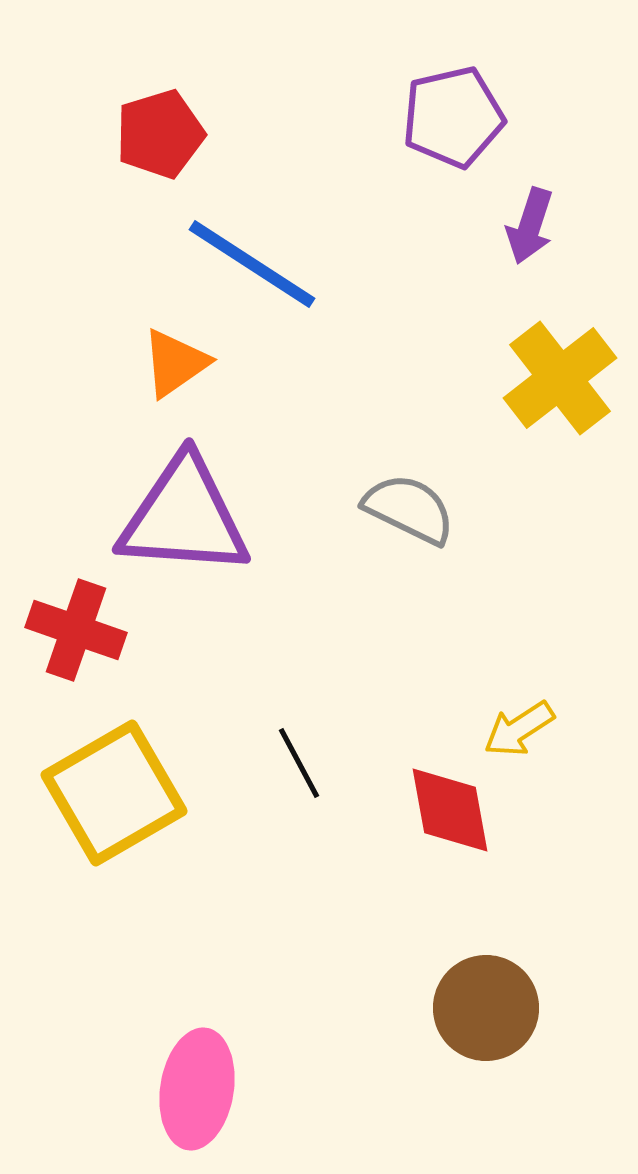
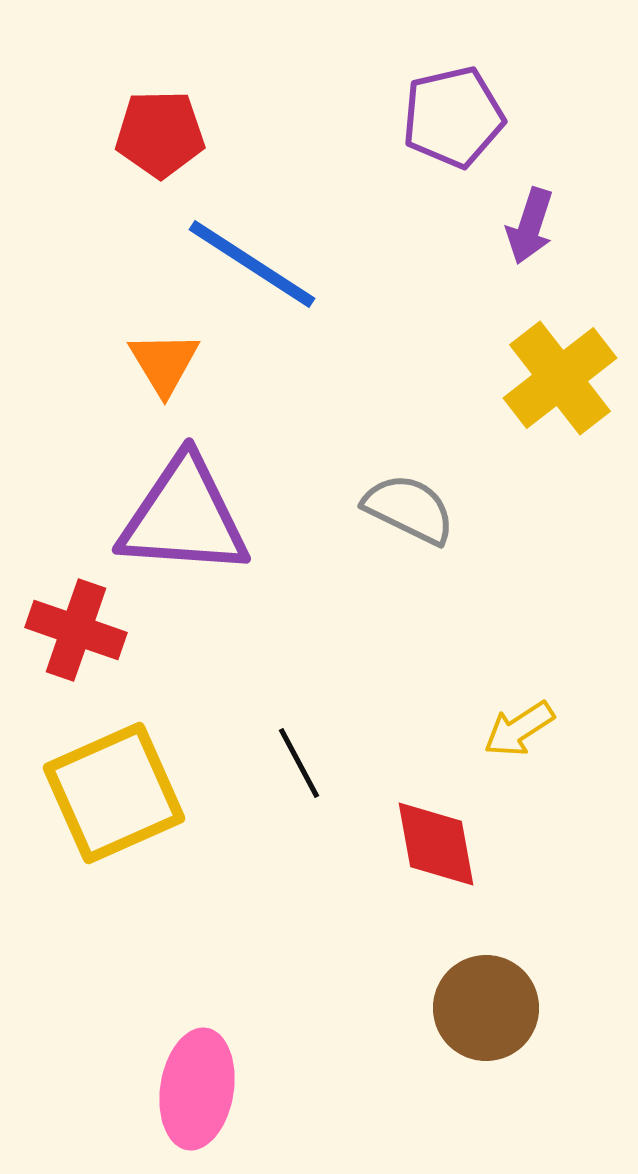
red pentagon: rotated 16 degrees clockwise
orange triangle: moved 11 px left; rotated 26 degrees counterclockwise
yellow square: rotated 6 degrees clockwise
red diamond: moved 14 px left, 34 px down
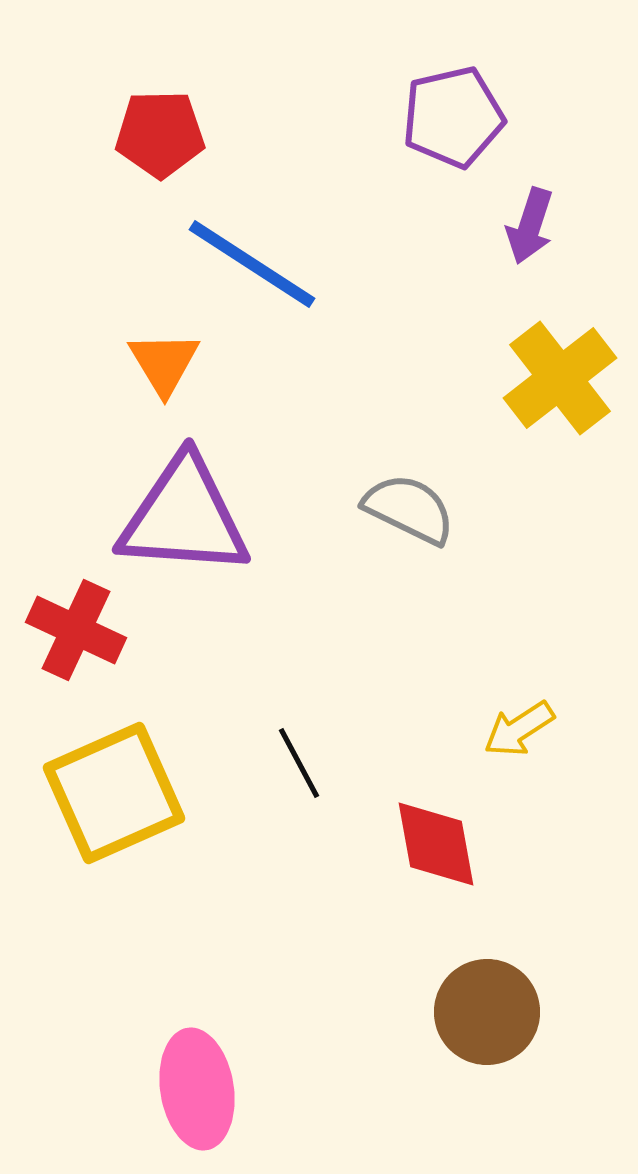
red cross: rotated 6 degrees clockwise
brown circle: moved 1 px right, 4 px down
pink ellipse: rotated 18 degrees counterclockwise
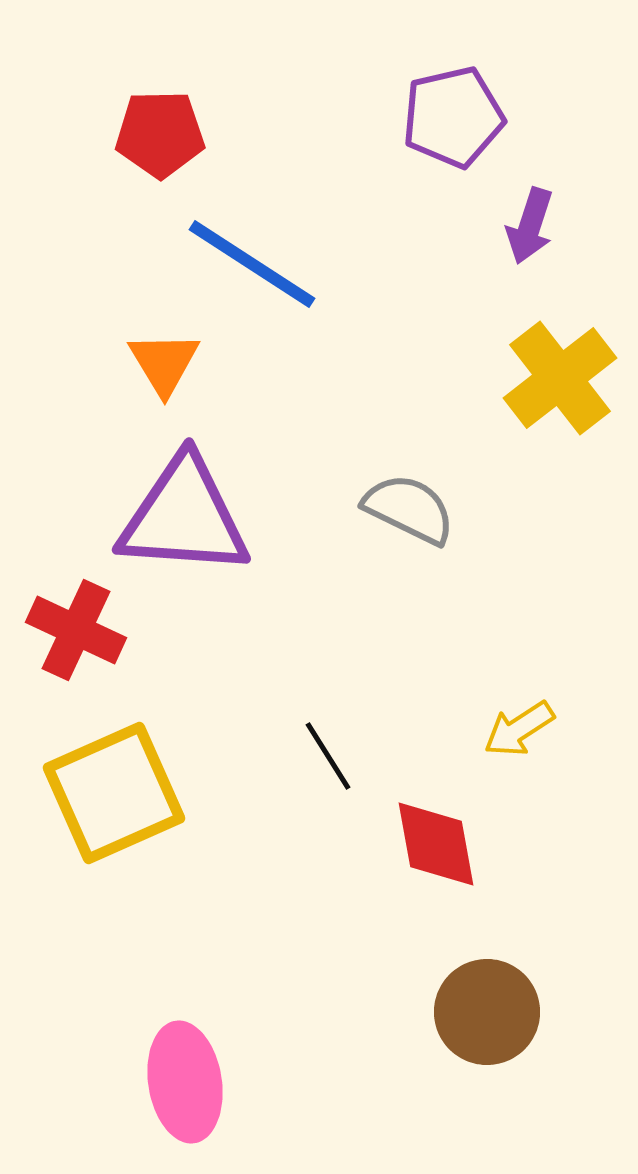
black line: moved 29 px right, 7 px up; rotated 4 degrees counterclockwise
pink ellipse: moved 12 px left, 7 px up
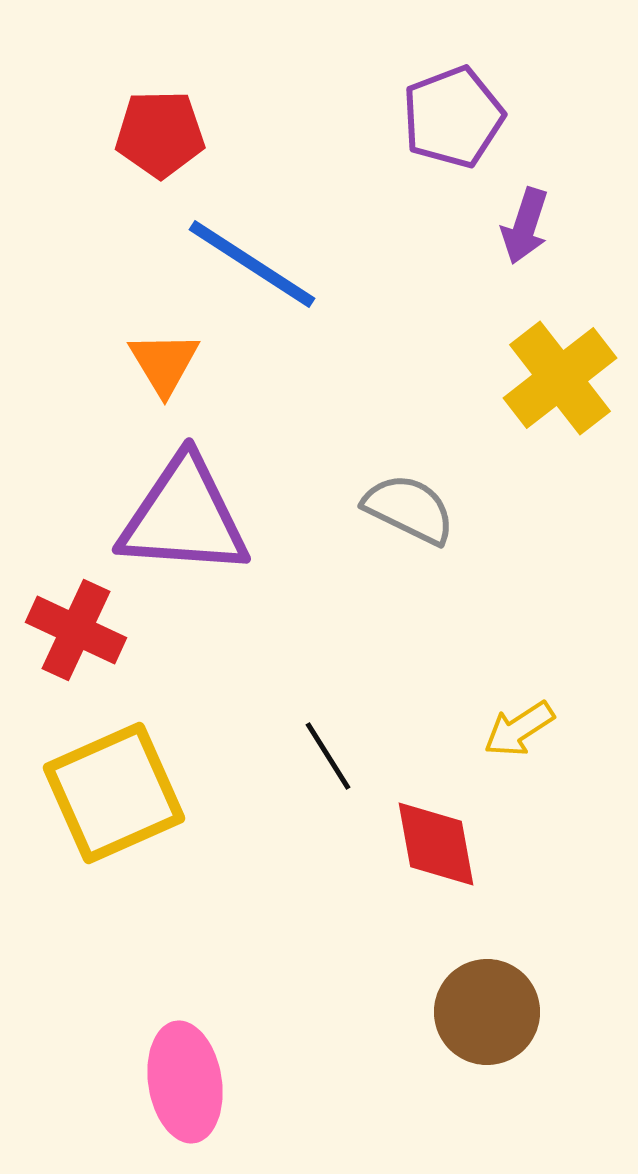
purple pentagon: rotated 8 degrees counterclockwise
purple arrow: moved 5 px left
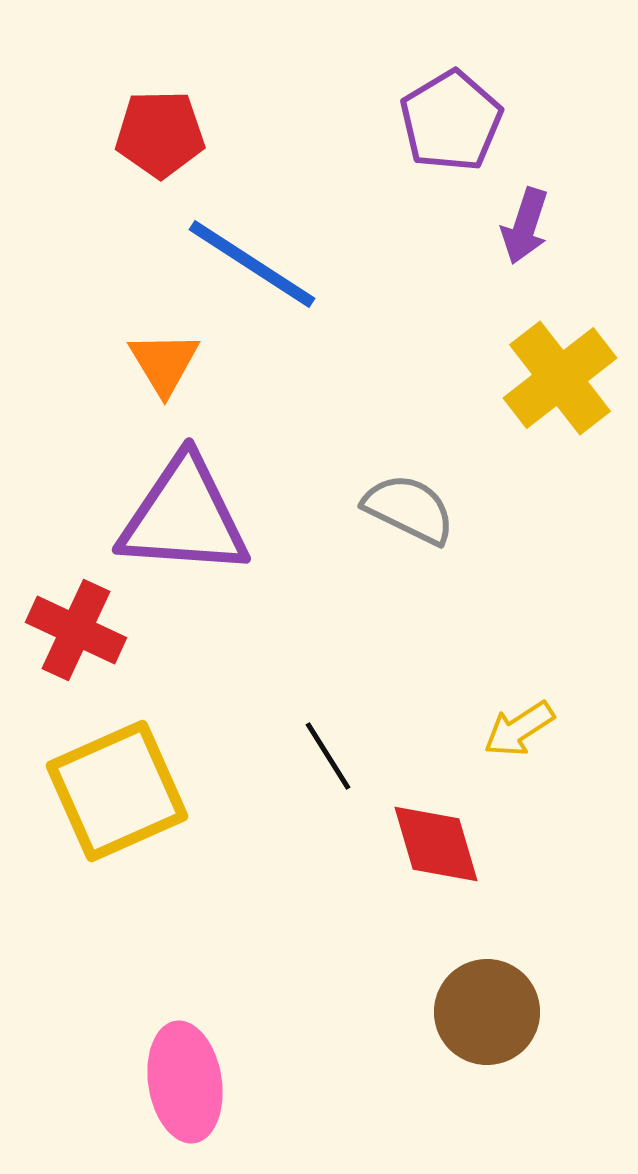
purple pentagon: moved 2 px left, 4 px down; rotated 10 degrees counterclockwise
yellow square: moved 3 px right, 2 px up
red diamond: rotated 6 degrees counterclockwise
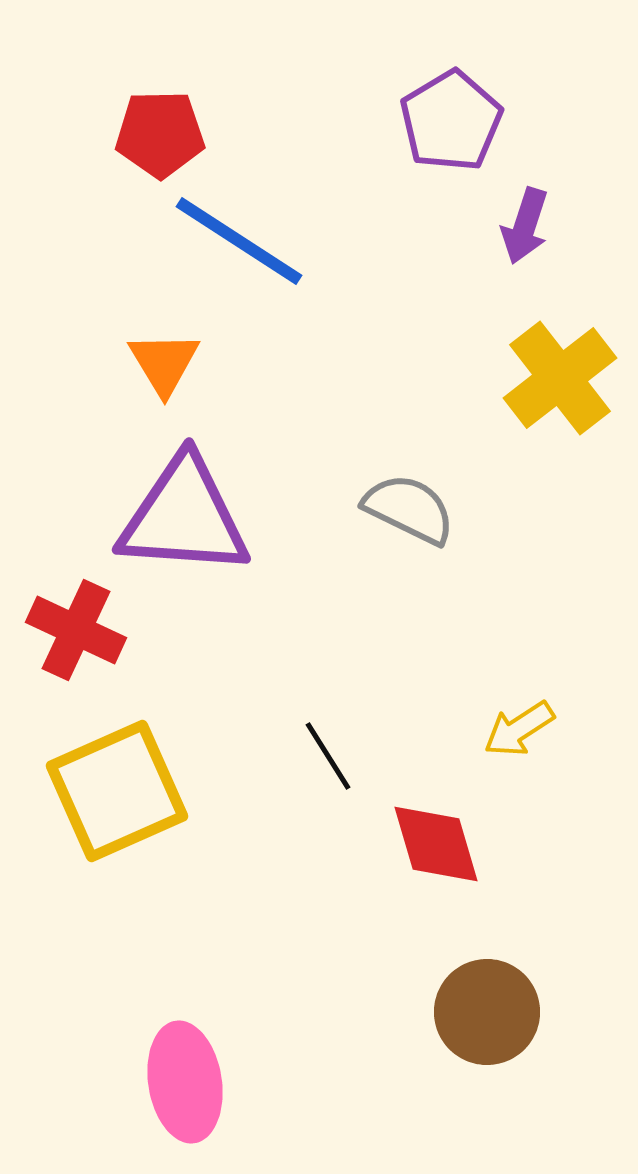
blue line: moved 13 px left, 23 px up
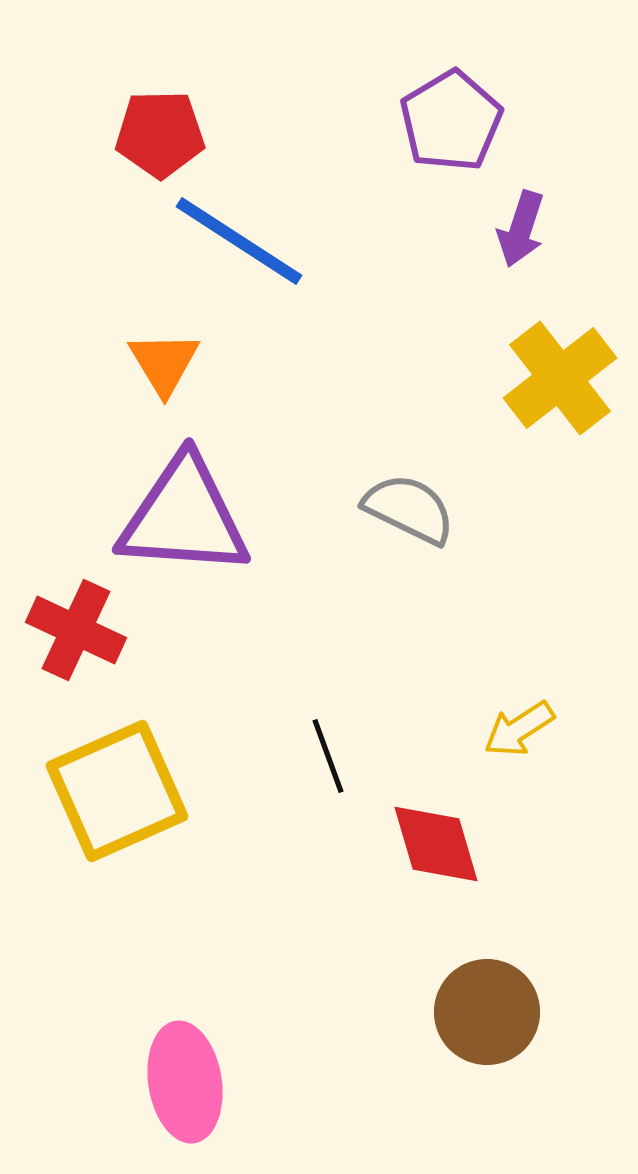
purple arrow: moved 4 px left, 3 px down
black line: rotated 12 degrees clockwise
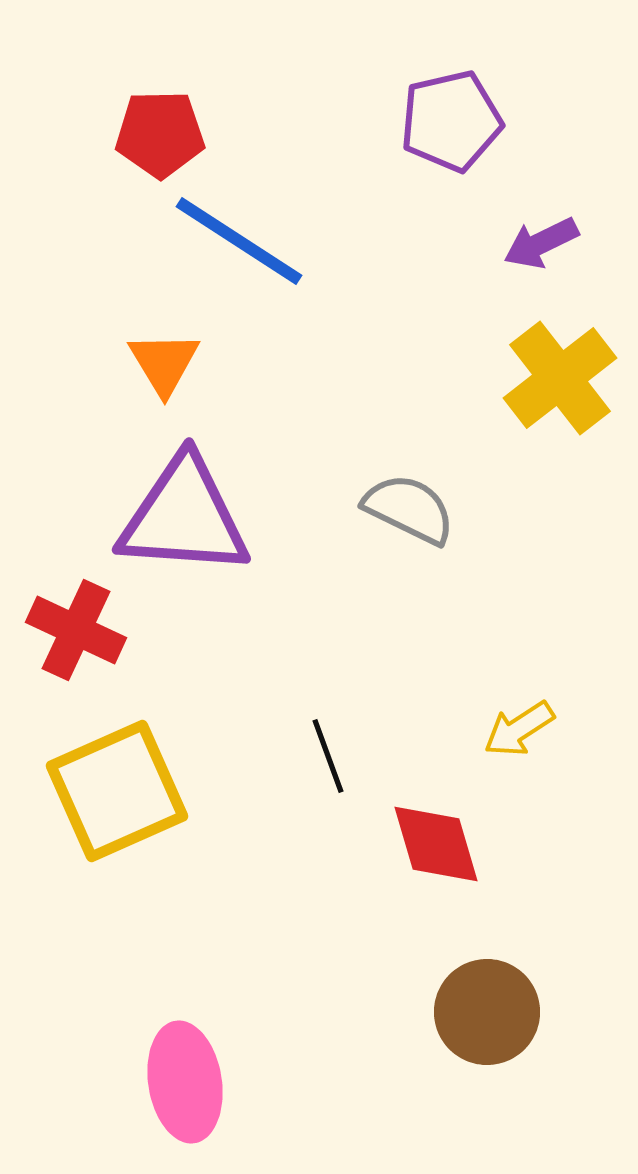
purple pentagon: rotated 18 degrees clockwise
purple arrow: moved 20 px right, 14 px down; rotated 46 degrees clockwise
